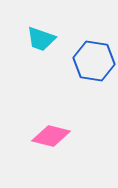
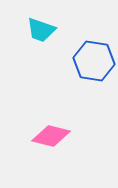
cyan trapezoid: moved 9 px up
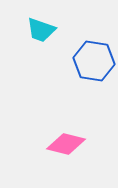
pink diamond: moved 15 px right, 8 px down
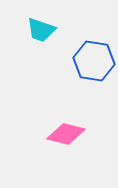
pink diamond: moved 10 px up
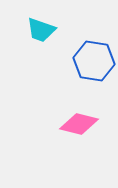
pink diamond: moved 13 px right, 10 px up
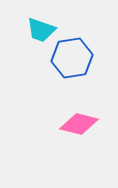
blue hexagon: moved 22 px left, 3 px up; rotated 18 degrees counterclockwise
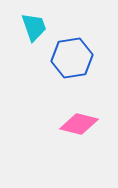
cyan trapezoid: moved 7 px left, 3 px up; rotated 128 degrees counterclockwise
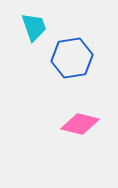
pink diamond: moved 1 px right
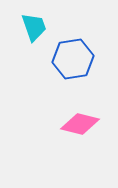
blue hexagon: moved 1 px right, 1 px down
